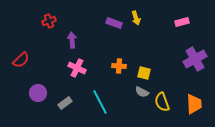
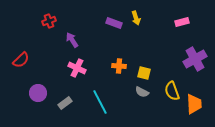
purple arrow: rotated 28 degrees counterclockwise
yellow semicircle: moved 10 px right, 11 px up
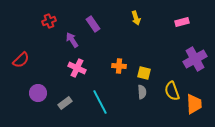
purple rectangle: moved 21 px left, 1 px down; rotated 35 degrees clockwise
gray semicircle: rotated 120 degrees counterclockwise
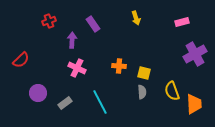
purple arrow: rotated 35 degrees clockwise
purple cross: moved 5 px up
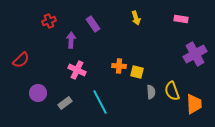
pink rectangle: moved 1 px left, 3 px up; rotated 24 degrees clockwise
purple arrow: moved 1 px left
pink cross: moved 2 px down
yellow square: moved 7 px left, 1 px up
gray semicircle: moved 9 px right
